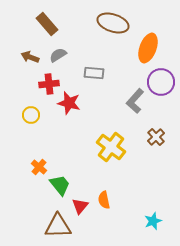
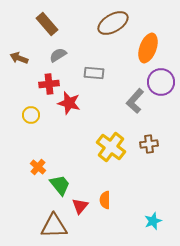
brown ellipse: rotated 48 degrees counterclockwise
brown arrow: moved 11 px left, 1 px down
brown cross: moved 7 px left, 7 px down; rotated 36 degrees clockwise
orange cross: moved 1 px left
orange semicircle: moved 1 px right; rotated 12 degrees clockwise
brown triangle: moved 4 px left
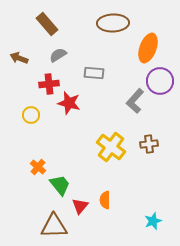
brown ellipse: rotated 28 degrees clockwise
purple circle: moved 1 px left, 1 px up
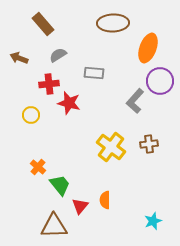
brown rectangle: moved 4 px left
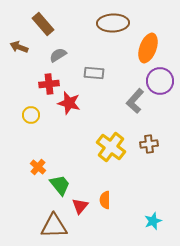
brown arrow: moved 11 px up
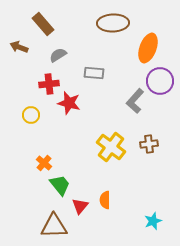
orange cross: moved 6 px right, 4 px up
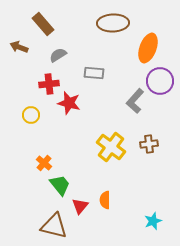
brown triangle: rotated 16 degrees clockwise
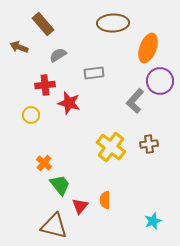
gray rectangle: rotated 12 degrees counterclockwise
red cross: moved 4 px left, 1 px down
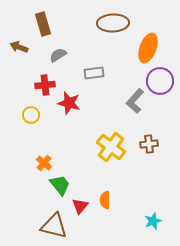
brown rectangle: rotated 25 degrees clockwise
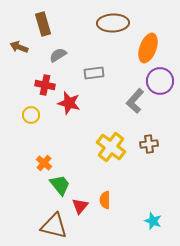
red cross: rotated 18 degrees clockwise
cyan star: rotated 30 degrees counterclockwise
